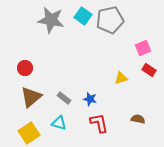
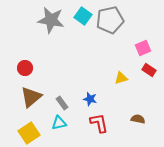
gray rectangle: moved 2 px left, 5 px down; rotated 16 degrees clockwise
cyan triangle: rotated 28 degrees counterclockwise
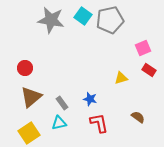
brown semicircle: moved 2 px up; rotated 24 degrees clockwise
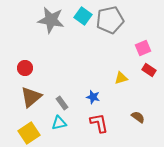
blue star: moved 3 px right, 2 px up
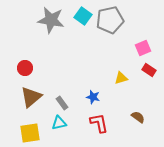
yellow square: moved 1 px right; rotated 25 degrees clockwise
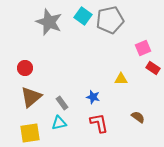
gray star: moved 2 px left, 2 px down; rotated 12 degrees clockwise
red rectangle: moved 4 px right, 2 px up
yellow triangle: moved 1 px down; rotated 16 degrees clockwise
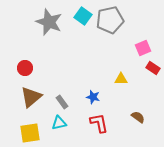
gray rectangle: moved 1 px up
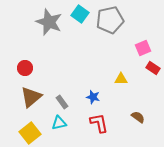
cyan square: moved 3 px left, 2 px up
yellow square: rotated 30 degrees counterclockwise
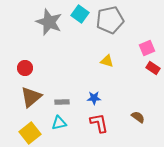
pink square: moved 4 px right
yellow triangle: moved 14 px left, 18 px up; rotated 16 degrees clockwise
blue star: moved 1 px right, 1 px down; rotated 16 degrees counterclockwise
gray rectangle: rotated 56 degrees counterclockwise
